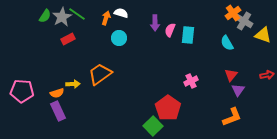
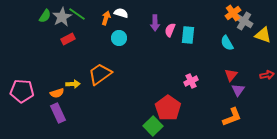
purple rectangle: moved 2 px down
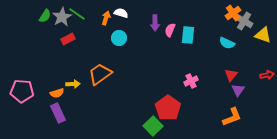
cyan semicircle: rotated 35 degrees counterclockwise
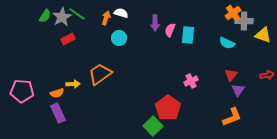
gray cross: rotated 30 degrees counterclockwise
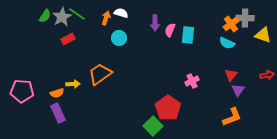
orange cross: moved 2 px left, 11 px down
gray cross: moved 1 px right, 3 px up
pink cross: moved 1 px right
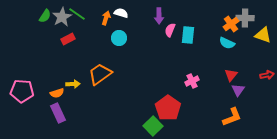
purple arrow: moved 4 px right, 7 px up
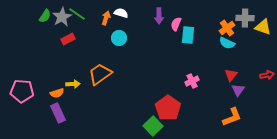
orange cross: moved 4 px left, 4 px down
pink semicircle: moved 6 px right, 6 px up
yellow triangle: moved 8 px up
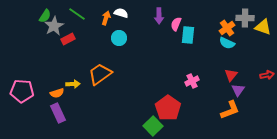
gray star: moved 8 px left, 9 px down
orange L-shape: moved 2 px left, 7 px up
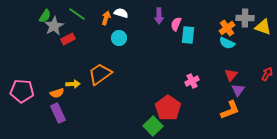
red arrow: moved 1 px up; rotated 48 degrees counterclockwise
